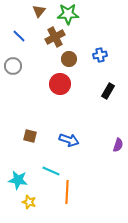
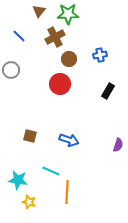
gray circle: moved 2 px left, 4 px down
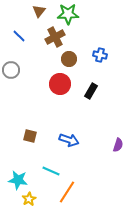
blue cross: rotated 24 degrees clockwise
black rectangle: moved 17 px left
orange line: rotated 30 degrees clockwise
yellow star: moved 3 px up; rotated 24 degrees clockwise
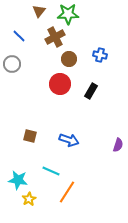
gray circle: moved 1 px right, 6 px up
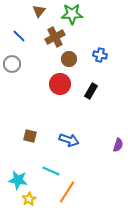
green star: moved 4 px right
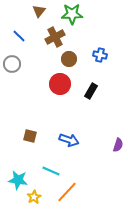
orange line: rotated 10 degrees clockwise
yellow star: moved 5 px right, 2 px up
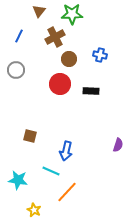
blue line: rotated 72 degrees clockwise
gray circle: moved 4 px right, 6 px down
black rectangle: rotated 63 degrees clockwise
blue arrow: moved 3 px left, 11 px down; rotated 84 degrees clockwise
yellow star: moved 13 px down; rotated 16 degrees counterclockwise
